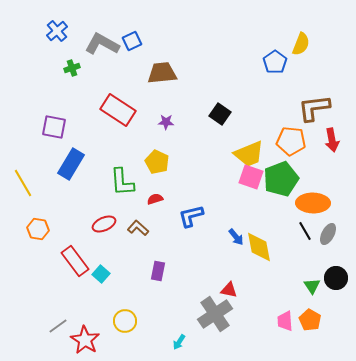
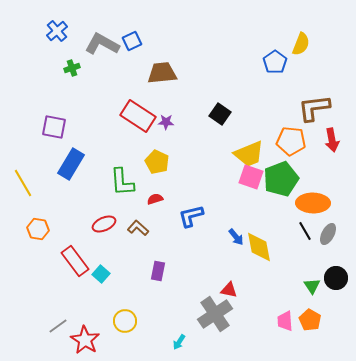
red rectangle at (118, 110): moved 20 px right, 6 px down
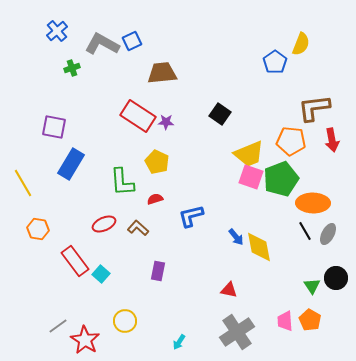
gray cross at (215, 314): moved 22 px right, 18 px down
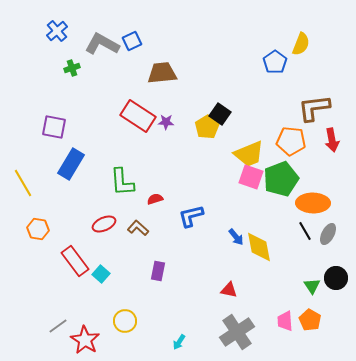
yellow pentagon at (157, 162): moved 50 px right, 35 px up; rotated 15 degrees clockwise
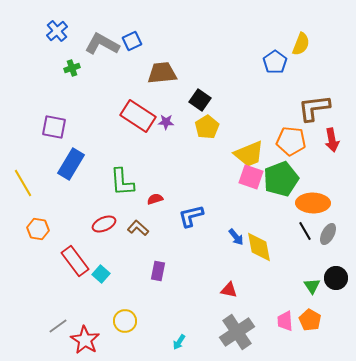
black square at (220, 114): moved 20 px left, 14 px up
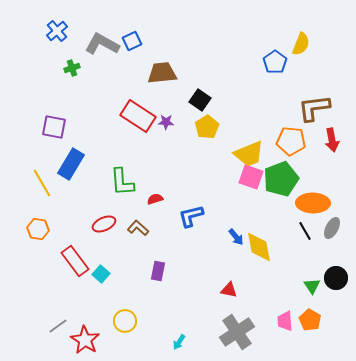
yellow line at (23, 183): moved 19 px right
gray ellipse at (328, 234): moved 4 px right, 6 px up
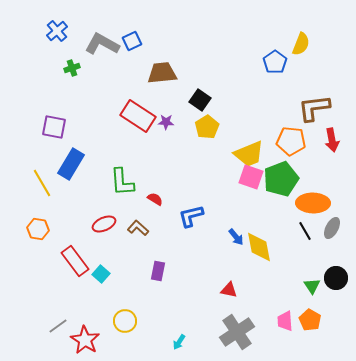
red semicircle at (155, 199): rotated 49 degrees clockwise
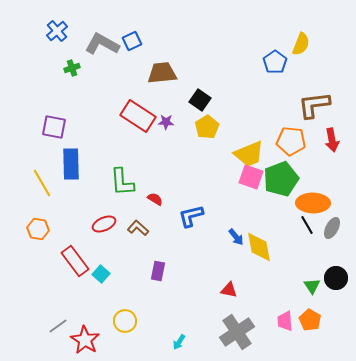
brown L-shape at (314, 108): moved 3 px up
blue rectangle at (71, 164): rotated 32 degrees counterclockwise
black line at (305, 231): moved 2 px right, 6 px up
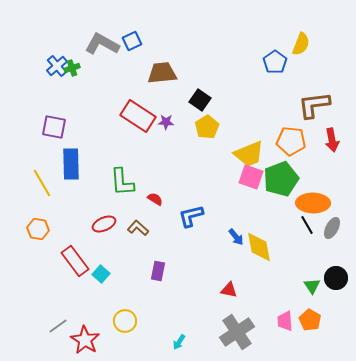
blue cross at (57, 31): moved 35 px down
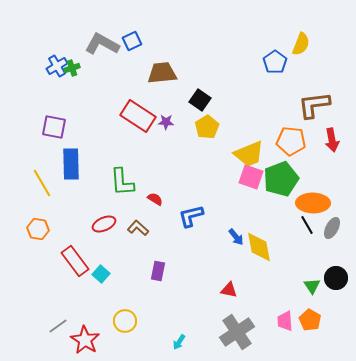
blue cross at (57, 66): rotated 10 degrees clockwise
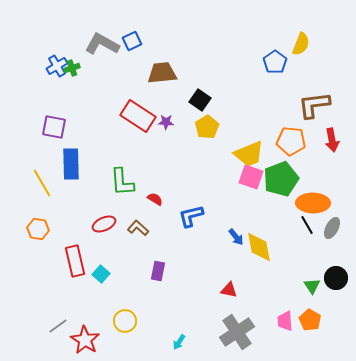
red rectangle at (75, 261): rotated 24 degrees clockwise
